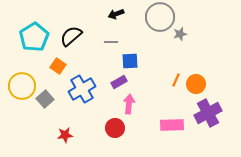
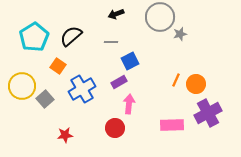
blue square: rotated 24 degrees counterclockwise
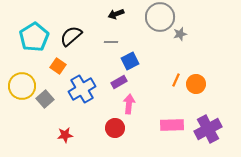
purple cross: moved 16 px down
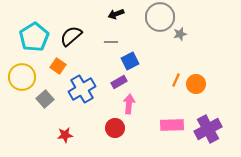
yellow circle: moved 9 px up
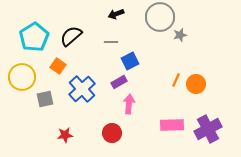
gray star: moved 1 px down
blue cross: rotated 12 degrees counterclockwise
gray square: rotated 30 degrees clockwise
red circle: moved 3 px left, 5 px down
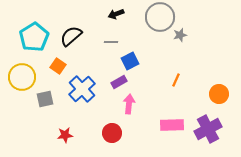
orange circle: moved 23 px right, 10 px down
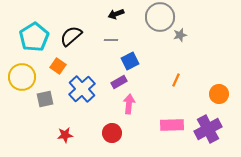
gray line: moved 2 px up
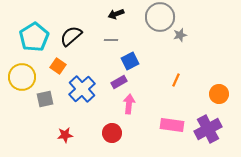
pink rectangle: rotated 10 degrees clockwise
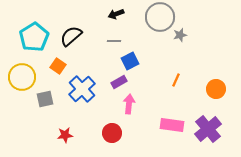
gray line: moved 3 px right, 1 px down
orange circle: moved 3 px left, 5 px up
purple cross: rotated 12 degrees counterclockwise
